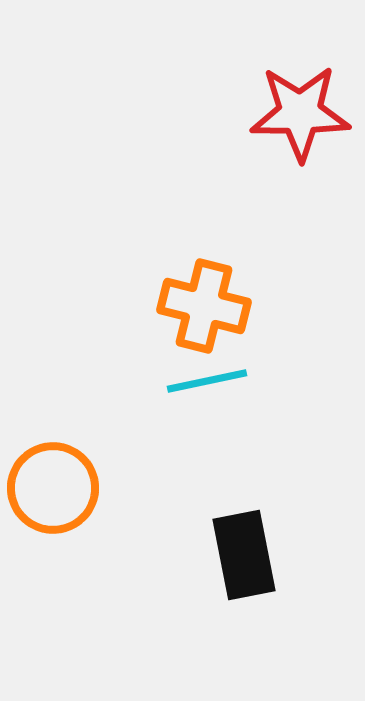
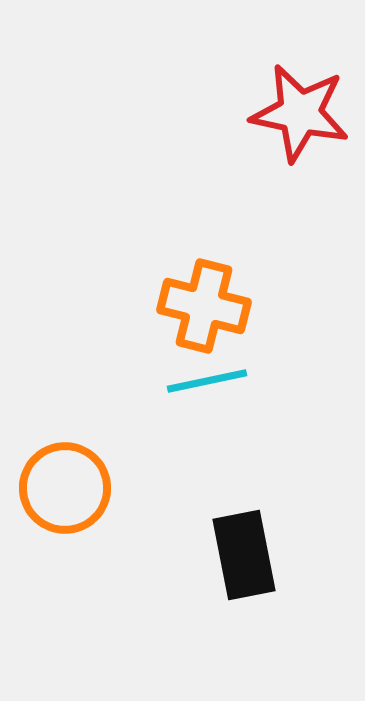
red star: rotated 12 degrees clockwise
orange circle: moved 12 px right
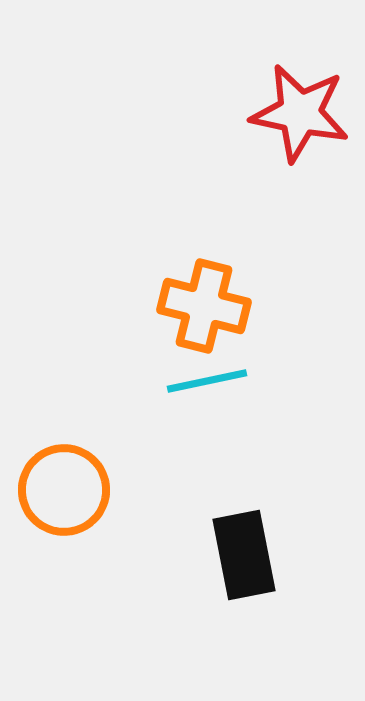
orange circle: moved 1 px left, 2 px down
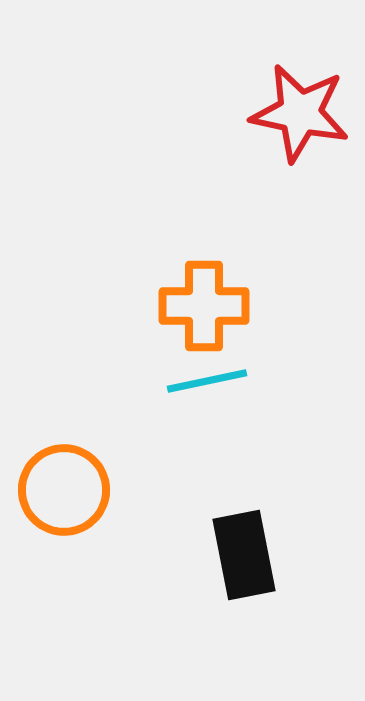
orange cross: rotated 14 degrees counterclockwise
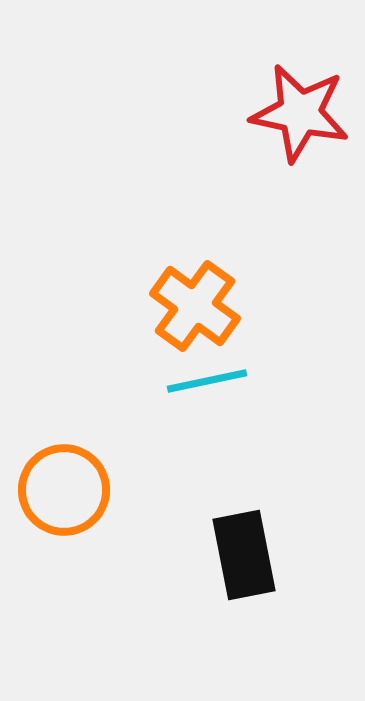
orange cross: moved 9 px left; rotated 36 degrees clockwise
